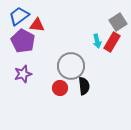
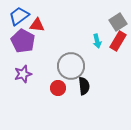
red rectangle: moved 6 px right, 1 px up
red circle: moved 2 px left
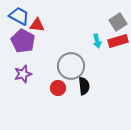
blue trapezoid: rotated 65 degrees clockwise
red rectangle: rotated 42 degrees clockwise
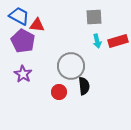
gray square: moved 24 px left, 5 px up; rotated 30 degrees clockwise
purple star: rotated 24 degrees counterclockwise
red circle: moved 1 px right, 4 px down
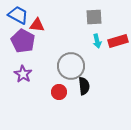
blue trapezoid: moved 1 px left, 1 px up
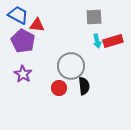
red rectangle: moved 5 px left
red circle: moved 4 px up
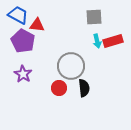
black semicircle: moved 2 px down
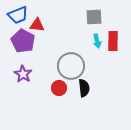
blue trapezoid: rotated 130 degrees clockwise
red rectangle: rotated 72 degrees counterclockwise
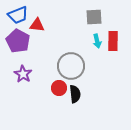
purple pentagon: moved 5 px left
black semicircle: moved 9 px left, 6 px down
